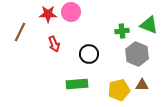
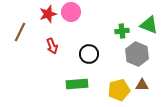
red star: rotated 18 degrees counterclockwise
red arrow: moved 2 px left, 2 px down
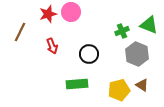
green cross: rotated 16 degrees counterclockwise
brown triangle: rotated 32 degrees clockwise
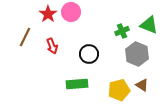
red star: rotated 18 degrees counterclockwise
brown line: moved 5 px right, 5 px down
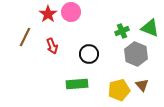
green triangle: moved 1 px right, 3 px down
gray hexagon: moved 1 px left
brown triangle: rotated 16 degrees clockwise
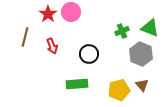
brown line: rotated 12 degrees counterclockwise
gray hexagon: moved 5 px right
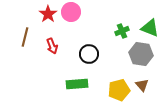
gray hexagon: rotated 15 degrees counterclockwise
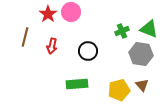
green triangle: moved 1 px left, 1 px down
red arrow: rotated 35 degrees clockwise
black circle: moved 1 px left, 3 px up
